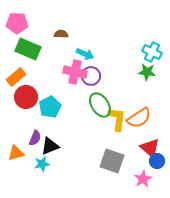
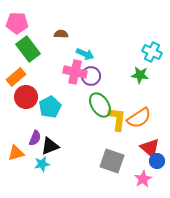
green rectangle: rotated 30 degrees clockwise
green star: moved 7 px left, 3 px down
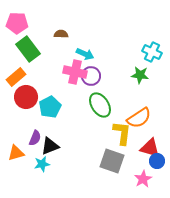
yellow L-shape: moved 5 px right, 14 px down
red triangle: rotated 25 degrees counterclockwise
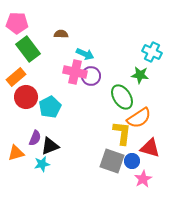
green ellipse: moved 22 px right, 8 px up
blue circle: moved 25 px left
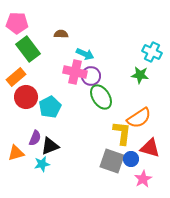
green ellipse: moved 21 px left
blue circle: moved 1 px left, 2 px up
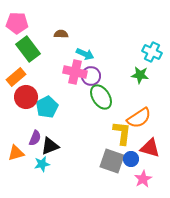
cyan pentagon: moved 3 px left
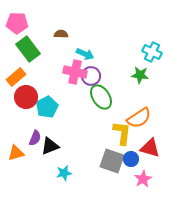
cyan star: moved 22 px right, 9 px down
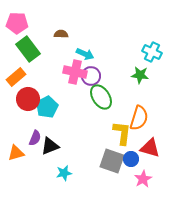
red circle: moved 2 px right, 2 px down
orange semicircle: rotated 40 degrees counterclockwise
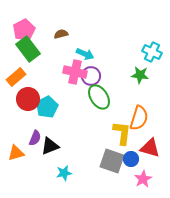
pink pentagon: moved 7 px right, 7 px down; rotated 30 degrees counterclockwise
brown semicircle: rotated 16 degrees counterclockwise
green ellipse: moved 2 px left
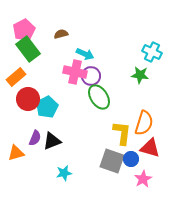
orange semicircle: moved 5 px right, 5 px down
black triangle: moved 2 px right, 5 px up
